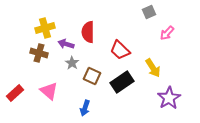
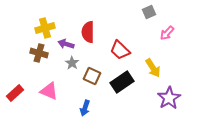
pink triangle: rotated 18 degrees counterclockwise
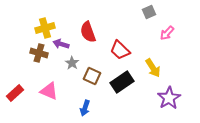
red semicircle: rotated 20 degrees counterclockwise
purple arrow: moved 5 px left
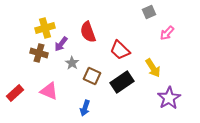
purple arrow: rotated 70 degrees counterclockwise
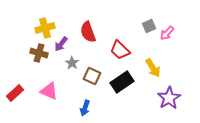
gray square: moved 14 px down
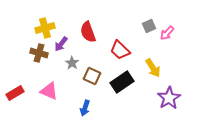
red rectangle: rotated 12 degrees clockwise
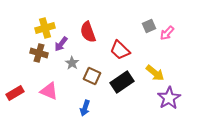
yellow arrow: moved 2 px right, 5 px down; rotated 18 degrees counterclockwise
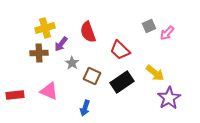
brown cross: rotated 18 degrees counterclockwise
red rectangle: moved 2 px down; rotated 24 degrees clockwise
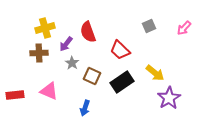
pink arrow: moved 17 px right, 5 px up
purple arrow: moved 5 px right
